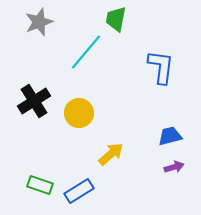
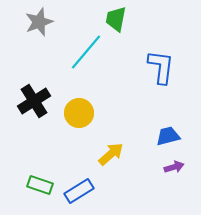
blue trapezoid: moved 2 px left
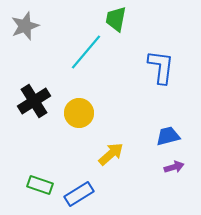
gray star: moved 14 px left, 4 px down
blue rectangle: moved 3 px down
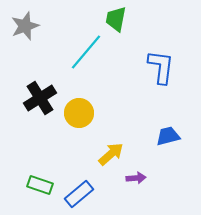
black cross: moved 6 px right, 3 px up
purple arrow: moved 38 px left, 11 px down; rotated 12 degrees clockwise
blue rectangle: rotated 8 degrees counterclockwise
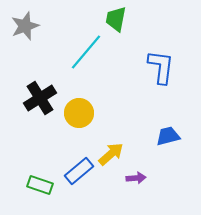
blue rectangle: moved 23 px up
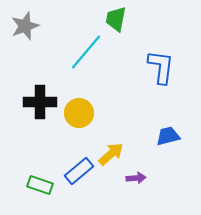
black cross: moved 4 px down; rotated 32 degrees clockwise
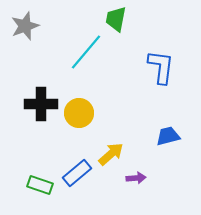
black cross: moved 1 px right, 2 px down
blue rectangle: moved 2 px left, 2 px down
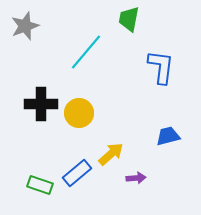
green trapezoid: moved 13 px right
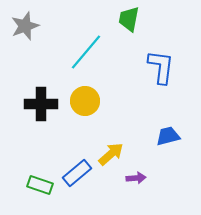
yellow circle: moved 6 px right, 12 px up
